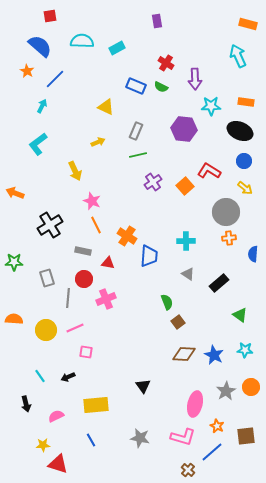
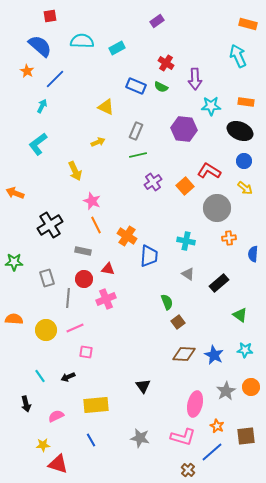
purple rectangle at (157, 21): rotated 64 degrees clockwise
gray circle at (226, 212): moved 9 px left, 4 px up
cyan cross at (186, 241): rotated 12 degrees clockwise
red triangle at (108, 263): moved 6 px down
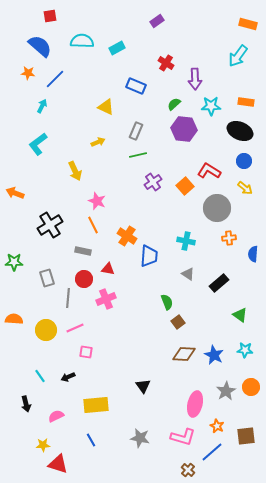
cyan arrow at (238, 56): rotated 120 degrees counterclockwise
orange star at (27, 71): moved 1 px right, 2 px down; rotated 24 degrees counterclockwise
green semicircle at (161, 87): moved 13 px right, 17 px down; rotated 112 degrees clockwise
pink star at (92, 201): moved 5 px right
orange line at (96, 225): moved 3 px left
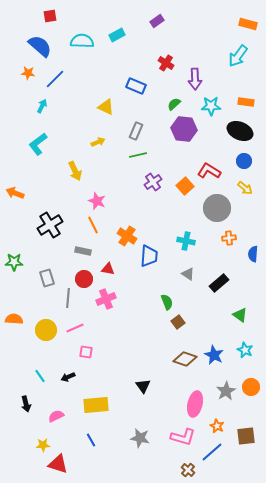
cyan rectangle at (117, 48): moved 13 px up
cyan star at (245, 350): rotated 21 degrees clockwise
brown diamond at (184, 354): moved 1 px right, 5 px down; rotated 15 degrees clockwise
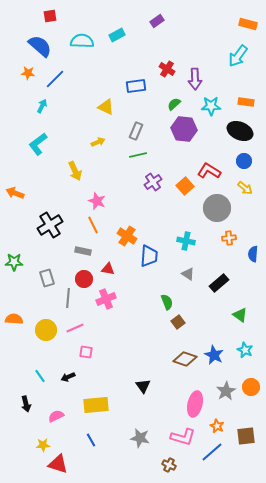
red cross at (166, 63): moved 1 px right, 6 px down
blue rectangle at (136, 86): rotated 30 degrees counterclockwise
brown cross at (188, 470): moved 19 px left, 5 px up; rotated 16 degrees counterclockwise
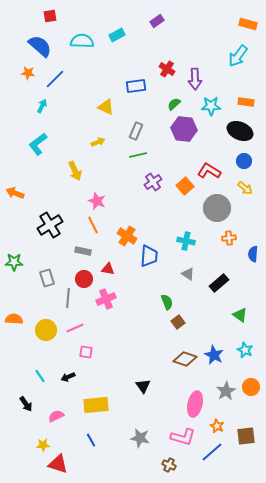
black arrow at (26, 404): rotated 21 degrees counterclockwise
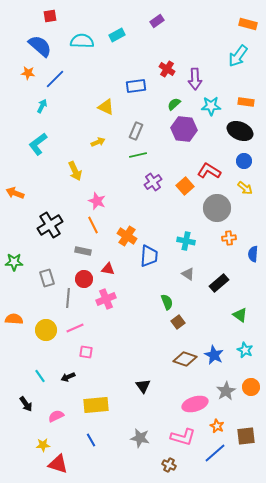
pink ellipse at (195, 404): rotated 60 degrees clockwise
blue line at (212, 452): moved 3 px right, 1 px down
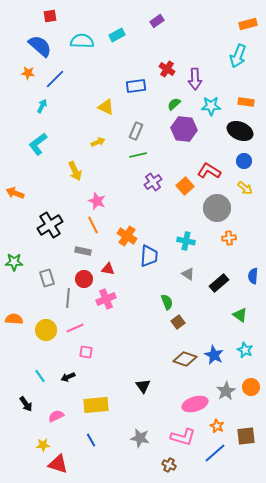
orange rectangle at (248, 24): rotated 30 degrees counterclockwise
cyan arrow at (238, 56): rotated 15 degrees counterclockwise
blue semicircle at (253, 254): moved 22 px down
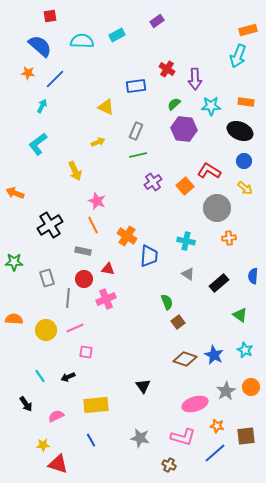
orange rectangle at (248, 24): moved 6 px down
orange star at (217, 426): rotated 16 degrees counterclockwise
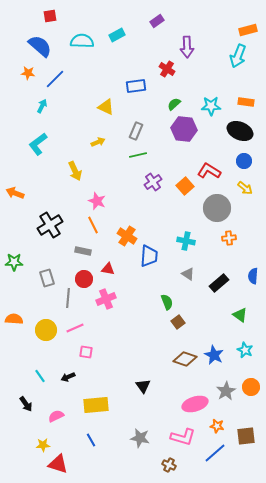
purple arrow at (195, 79): moved 8 px left, 32 px up
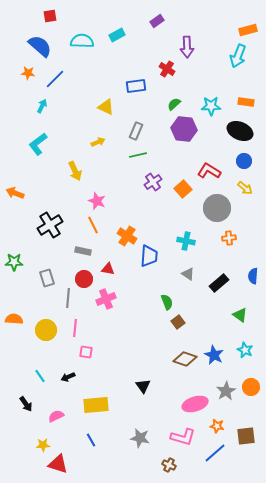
orange square at (185, 186): moved 2 px left, 3 px down
pink line at (75, 328): rotated 60 degrees counterclockwise
